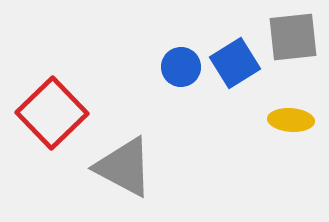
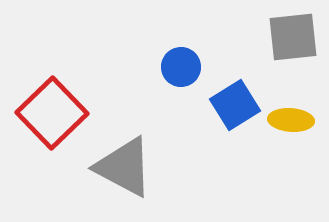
blue square: moved 42 px down
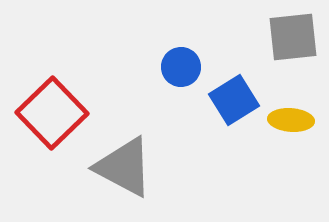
blue square: moved 1 px left, 5 px up
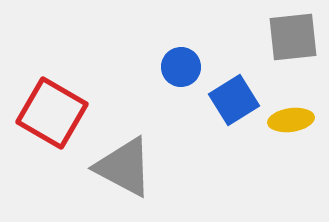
red square: rotated 16 degrees counterclockwise
yellow ellipse: rotated 12 degrees counterclockwise
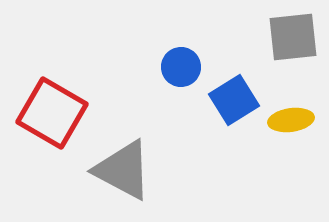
gray triangle: moved 1 px left, 3 px down
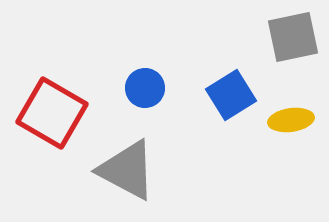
gray square: rotated 6 degrees counterclockwise
blue circle: moved 36 px left, 21 px down
blue square: moved 3 px left, 5 px up
gray triangle: moved 4 px right
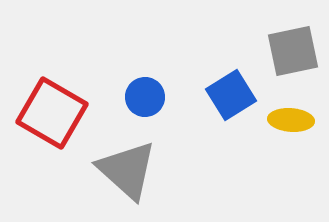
gray square: moved 14 px down
blue circle: moved 9 px down
yellow ellipse: rotated 12 degrees clockwise
gray triangle: rotated 14 degrees clockwise
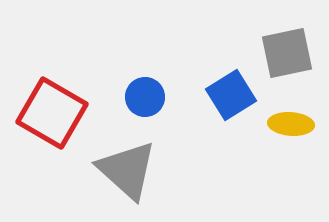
gray square: moved 6 px left, 2 px down
yellow ellipse: moved 4 px down
